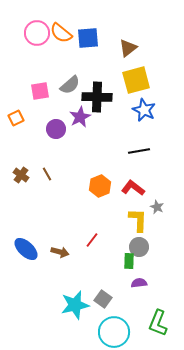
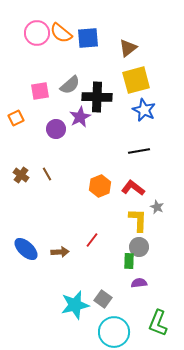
brown arrow: rotated 18 degrees counterclockwise
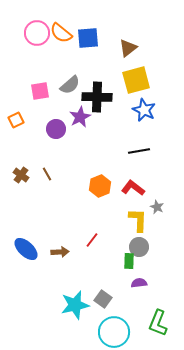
orange square: moved 2 px down
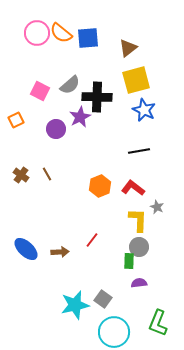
pink square: rotated 36 degrees clockwise
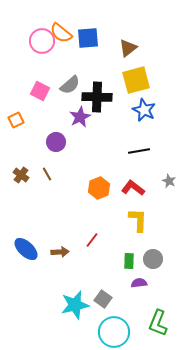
pink circle: moved 5 px right, 8 px down
purple circle: moved 13 px down
orange hexagon: moved 1 px left, 2 px down
gray star: moved 12 px right, 26 px up
gray circle: moved 14 px right, 12 px down
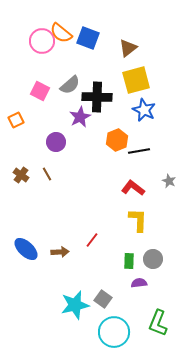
blue square: rotated 25 degrees clockwise
orange hexagon: moved 18 px right, 48 px up
